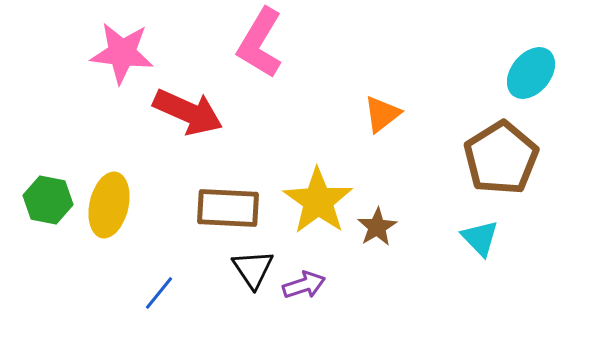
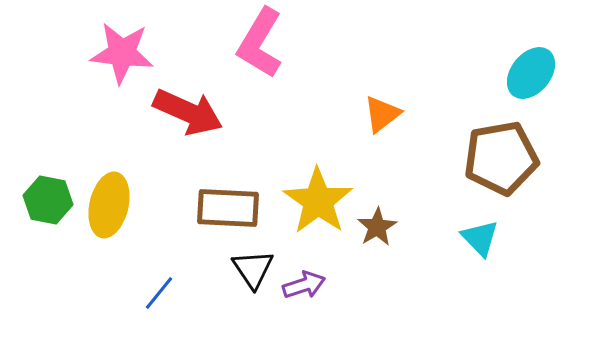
brown pentagon: rotated 22 degrees clockwise
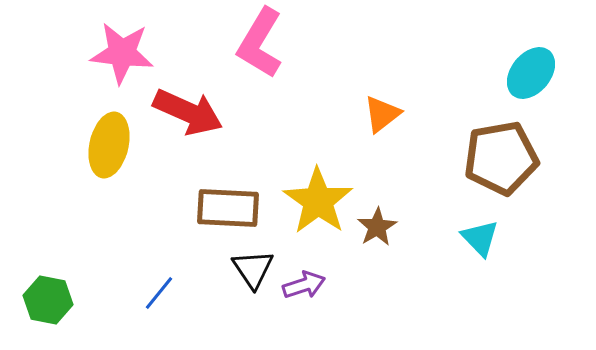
green hexagon: moved 100 px down
yellow ellipse: moved 60 px up
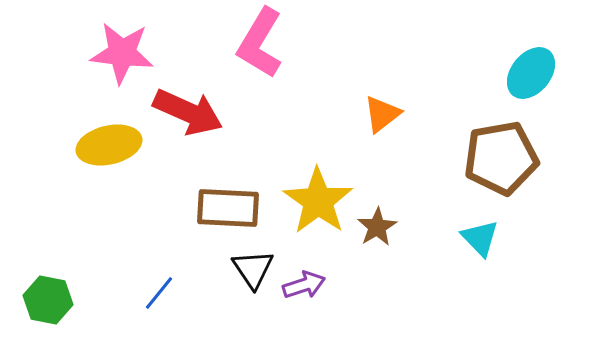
yellow ellipse: rotated 64 degrees clockwise
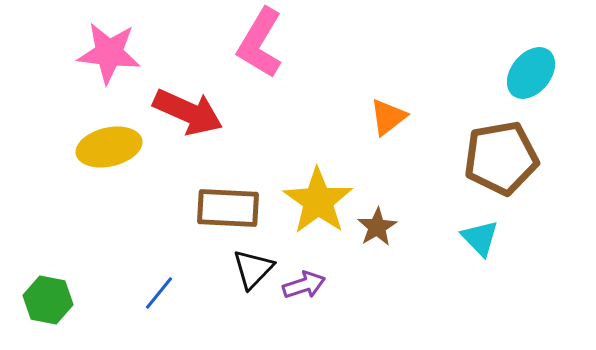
pink star: moved 13 px left
orange triangle: moved 6 px right, 3 px down
yellow ellipse: moved 2 px down
black triangle: rotated 18 degrees clockwise
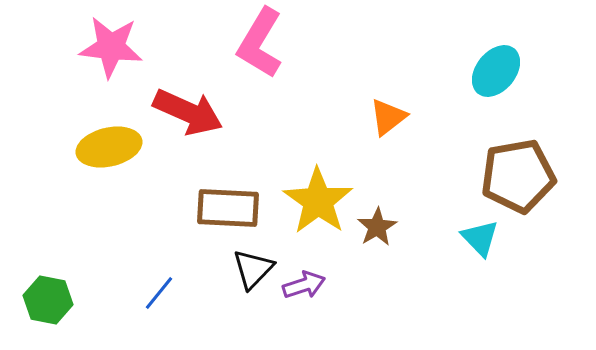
pink star: moved 2 px right, 6 px up
cyan ellipse: moved 35 px left, 2 px up
brown pentagon: moved 17 px right, 18 px down
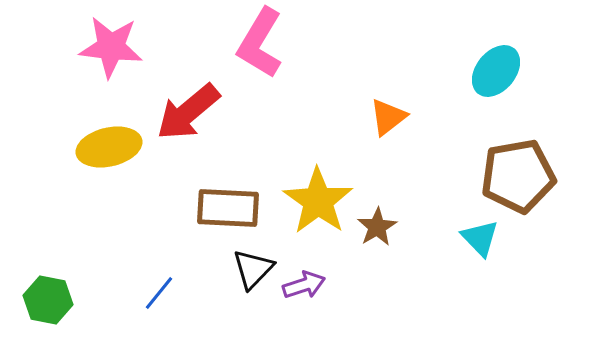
red arrow: rotated 116 degrees clockwise
